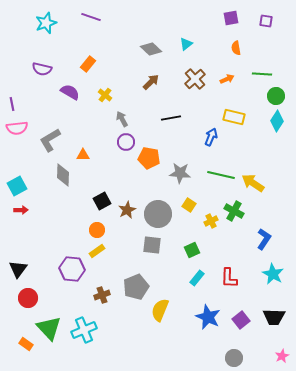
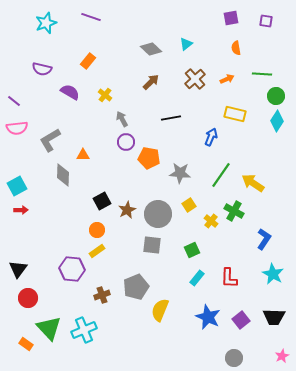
orange rectangle at (88, 64): moved 3 px up
purple line at (12, 104): moved 2 px right, 3 px up; rotated 40 degrees counterclockwise
yellow rectangle at (234, 117): moved 1 px right, 3 px up
green line at (221, 175): rotated 68 degrees counterclockwise
yellow square at (189, 205): rotated 24 degrees clockwise
yellow cross at (211, 221): rotated 24 degrees counterclockwise
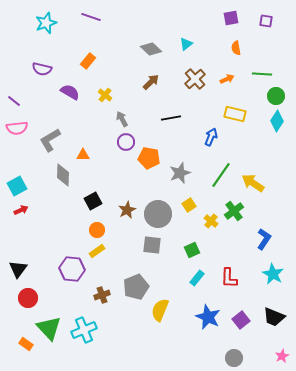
gray star at (180, 173): rotated 25 degrees counterclockwise
black square at (102, 201): moved 9 px left
red arrow at (21, 210): rotated 24 degrees counterclockwise
green cross at (234, 211): rotated 24 degrees clockwise
black trapezoid at (274, 317): rotated 20 degrees clockwise
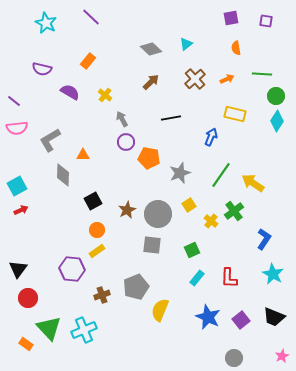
purple line at (91, 17): rotated 24 degrees clockwise
cyan star at (46, 23): rotated 25 degrees counterclockwise
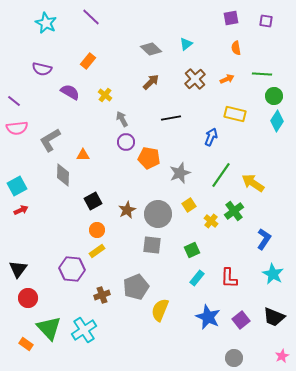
green circle at (276, 96): moved 2 px left
cyan cross at (84, 330): rotated 10 degrees counterclockwise
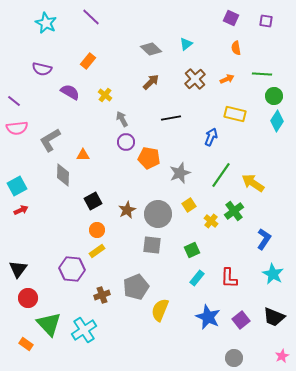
purple square at (231, 18): rotated 35 degrees clockwise
green triangle at (49, 328): moved 4 px up
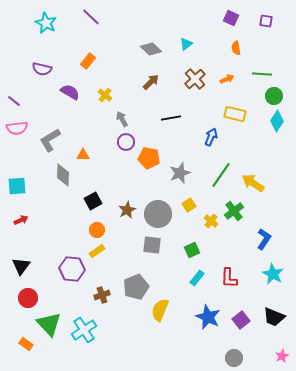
cyan square at (17, 186): rotated 24 degrees clockwise
red arrow at (21, 210): moved 10 px down
black triangle at (18, 269): moved 3 px right, 3 px up
